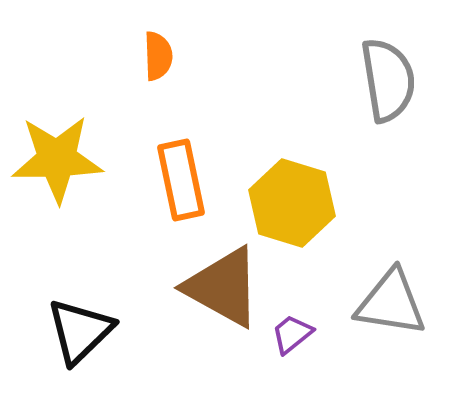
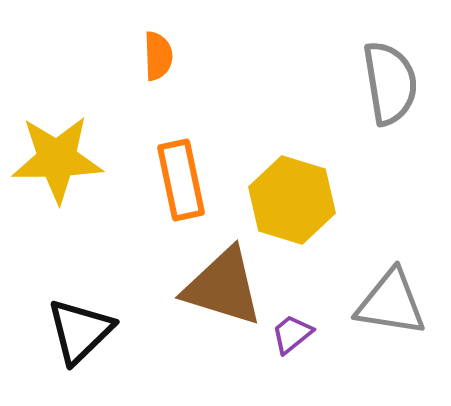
gray semicircle: moved 2 px right, 3 px down
yellow hexagon: moved 3 px up
brown triangle: rotated 12 degrees counterclockwise
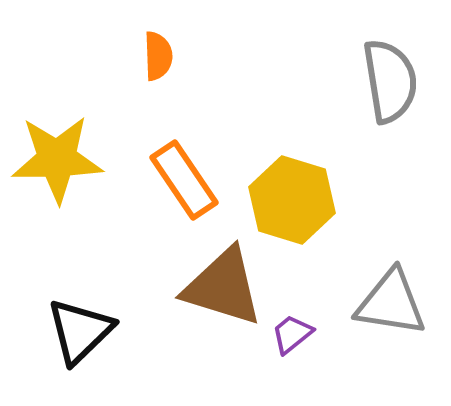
gray semicircle: moved 2 px up
orange rectangle: moved 3 px right; rotated 22 degrees counterclockwise
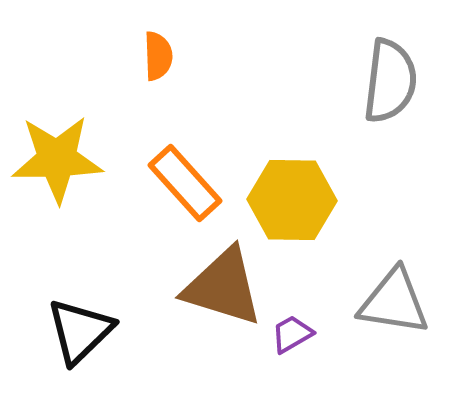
gray semicircle: rotated 16 degrees clockwise
orange rectangle: moved 1 px right, 3 px down; rotated 8 degrees counterclockwise
yellow hexagon: rotated 16 degrees counterclockwise
gray triangle: moved 3 px right, 1 px up
purple trapezoid: rotated 9 degrees clockwise
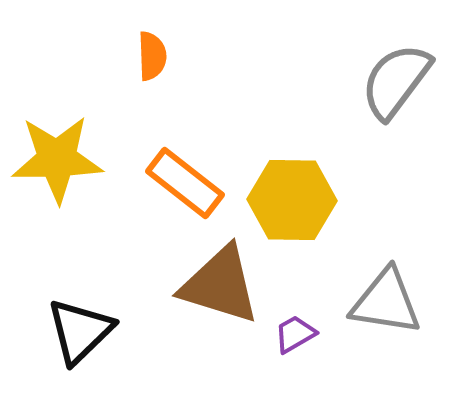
orange semicircle: moved 6 px left
gray semicircle: moved 6 px right; rotated 150 degrees counterclockwise
orange rectangle: rotated 10 degrees counterclockwise
brown triangle: moved 3 px left, 2 px up
gray triangle: moved 8 px left
purple trapezoid: moved 3 px right
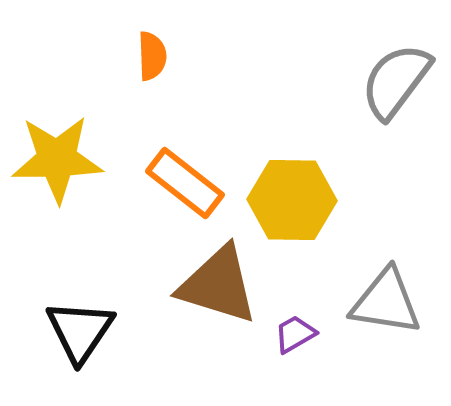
brown triangle: moved 2 px left
black triangle: rotated 12 degrees counterclockwise
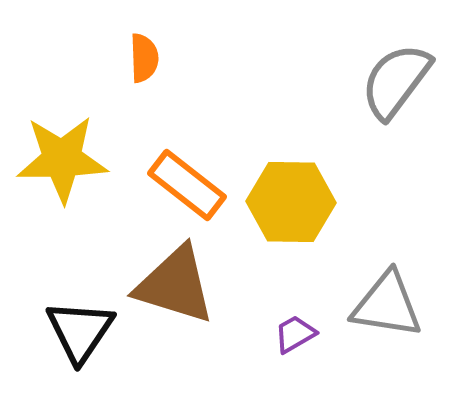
orange semicircle: moved 8 px left, 2 px down
yellow star: moved 5 px right
orange rectangle: moved 2 px right, 2 px down
yellow hexagon: moved 1 px left, 2 px down
brown triangle: moved 43 px left
gray triangle: moved 1 px right, 3 px down
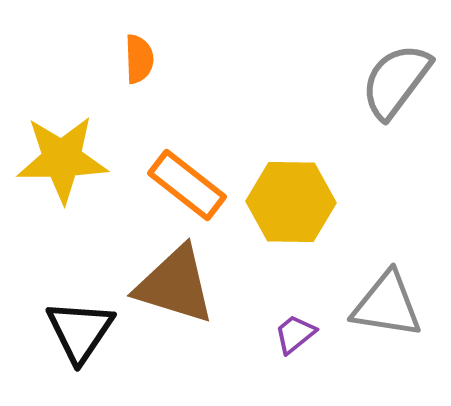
orange semicircle: moved 5 px left, 1 px down
purple trapezoid: rotated 9 degrees counterclockwise
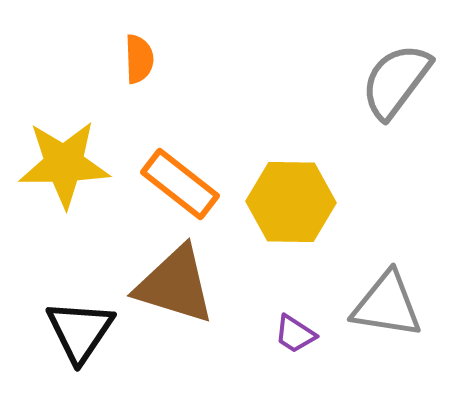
yellow star: moved 2 px right, 5 px down
orange rectangle: moved 7 px left, 1 px up
purple trapezoid: rotated 108 degrees counterclockwise
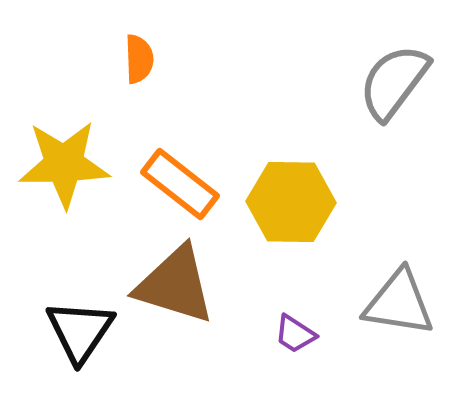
gray semicircle: moved 2 px left, 1 px down
gray triangle: moved 12 px right, 2 px up
